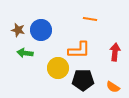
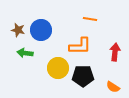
orange L-shape: moved 1 px right, 4 px up
black pentagon: moved 4 px up
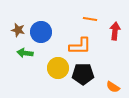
blue circle: moved 2 px down
red arrow: moved 21 px up
black pentagon: moved 2 px up
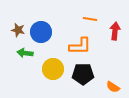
yellow circle: moved 5 px left, 1 px down
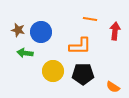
yellow circle: moved 2 px down
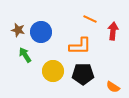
orange line: rotated 16 degrees clockwise
red arrow: moved 2 px left
green arrow: moved 2 px down; rotated 49 degrees clockwise
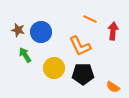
orange L-shape: rotated 65 degrees clockwise
yellow circle: moved 1 px right, 3 px up
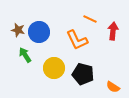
blue circle: moved 2 px left
orange L-shape: moved 3 px left, 6 px up
black pentagon: rotated 15 degrees clockwise
